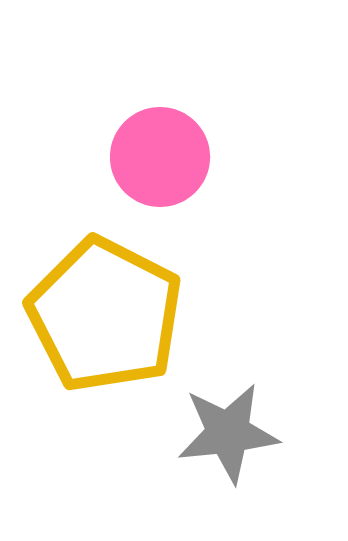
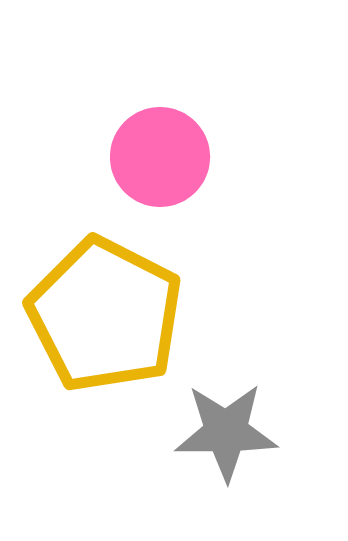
gray star: moved 2 px left, 1 px up; rotated 6 degrees clockwise
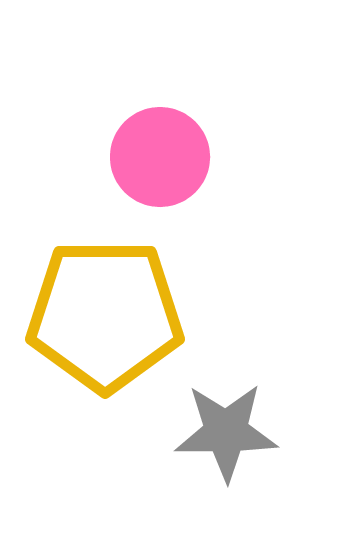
yellow pentagon: rotated 27 degrees counterclockwise
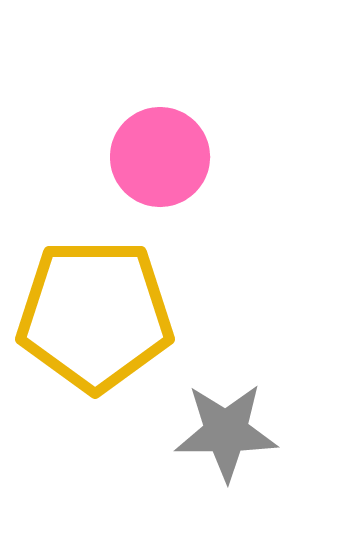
yellow pentagon: moved 10 px left
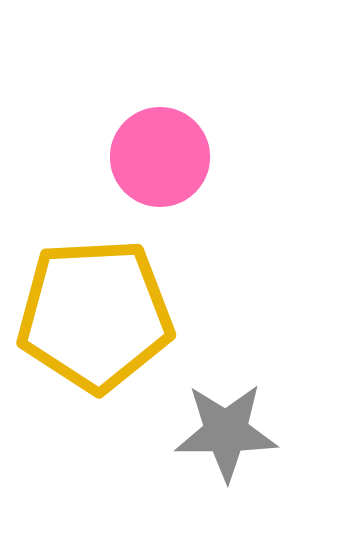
yellow pentagon: rotated 3 degrees counterclockwise
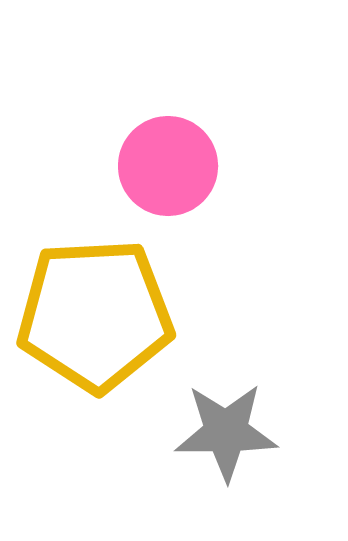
pink circle: moved 8 px right, 9 px down
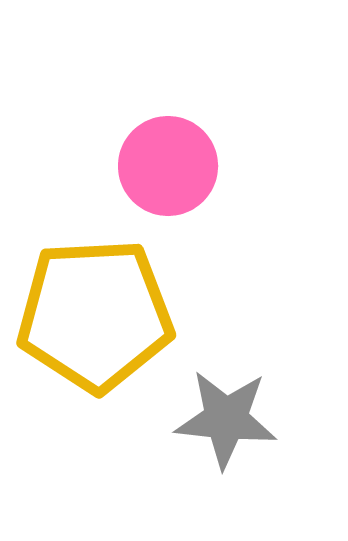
gray star: moved 13 px up; rotated 6 degrees clockwise
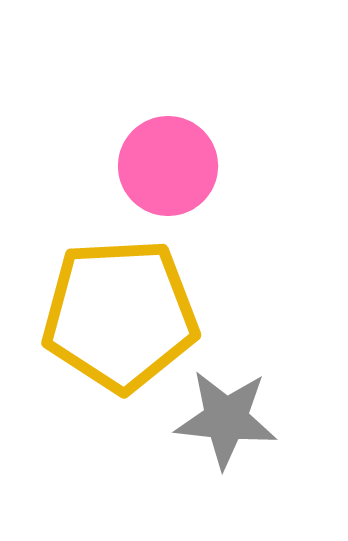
yellow pentagon: moved 25 px right
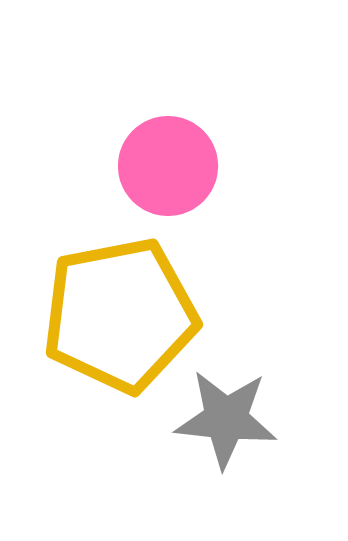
yellow pentagon: rotated 8 degrees counterclockwise
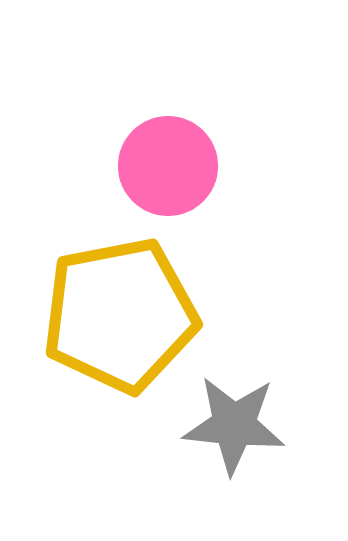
gray star: moved 8 px right, 6 px down
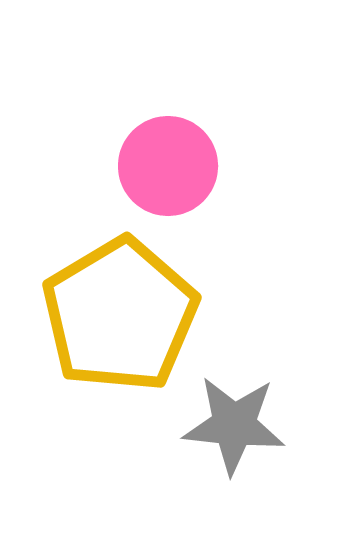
yellow pentagon: rotated 20 degrees counterclockwise
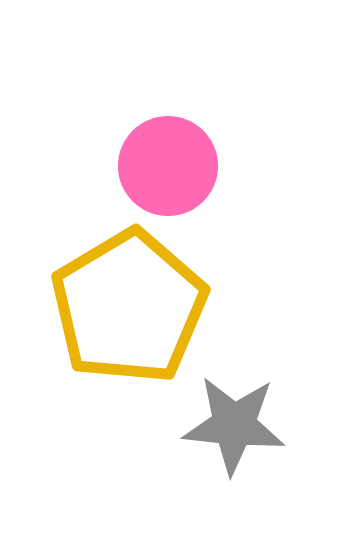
yellow pentagon: moved 9 px right, 8 px up
